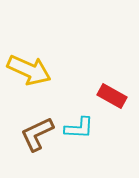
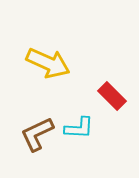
yellow arrow: moved 19 px right, 7 px up
red rectangle: rotated 16 degrees clockwise
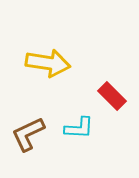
yellow arrow: rotated 15 degrees counterclockwise
brown L-shape: moved 9 px left
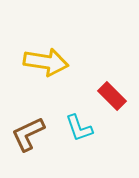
yellow arrow: moved 2 px left, 1 px up
cyan L-shape: rotated 68 degrees clockwise
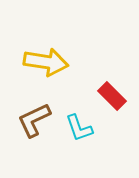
brown L-shape: moved 6 px right, 14 px up
